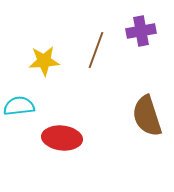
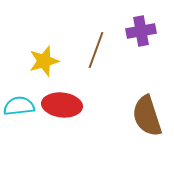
yellow star: rotated 12 degrees counterclockwise
red ellipse: moved 33 px up
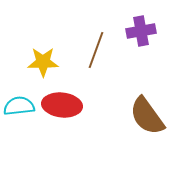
yellow star: moved 1 px left, 1 px down; rotated 16 degrees clockwise
brown semicircle: rotated 18 degrees counterclockwise
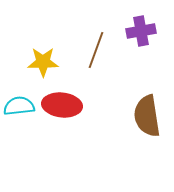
brown semicircle: rotated 27 degrees clockwise
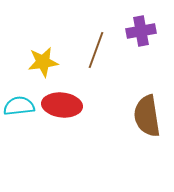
yellow star: rotated 8 degrees counterclockwise
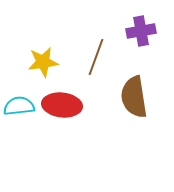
brown line: moved 7 px down
brown semicircle: moved 13 px left, 19 px up
